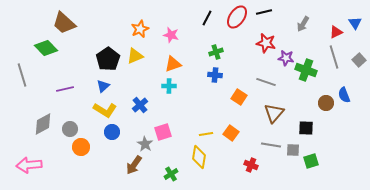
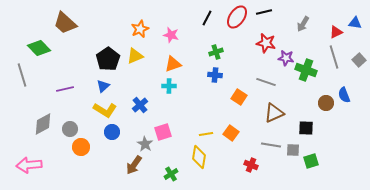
brown trapezoid at (64, 23): moved 1 px right
blue triangle at (355, 23): rotated 48 degrees counterclockwise
green diamond at (46, 48): moved 7 px left
brown triangle at (274, 113): rotated 25 degrees clockwise
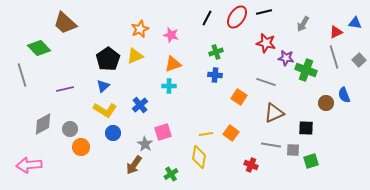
blue circle at (112, 132): moved 1 px right, 1 px down
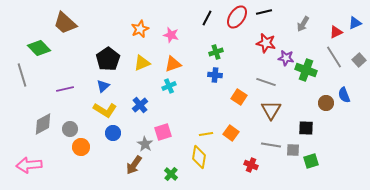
blue triangle at (355, 23): rotated 32 degrees counterclockwise
yellow triangle at (135, 56): moved 7 px right, 7 px down
gray line at (334, 57): rotated 15 degrees counterclockwise
cyan cross at (169, 86): rotated 24 degrees counterclockwise
brown triangle at (274, 113): moved 3 px left, 3 px up; rotated 35 degrees counterclockwise
green cross at (171, 174): rotated 16 degrees counterclockwise
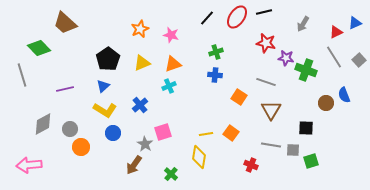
black line at (207, 18): rotated 14 degrees clockwise
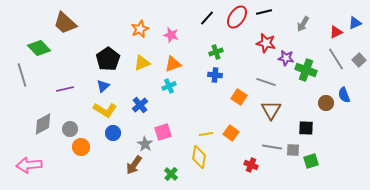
gray line at (334, 57): moved 2 px right, 2 px down
gray line at (271, 145): moved 1 px right, 2 px down
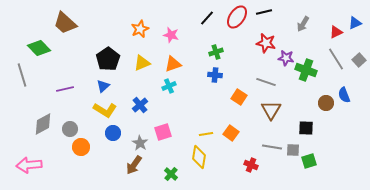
gray star at (145, 144): moved 5 px left, 1 px up
green square at (311, 161): moved 2 px left
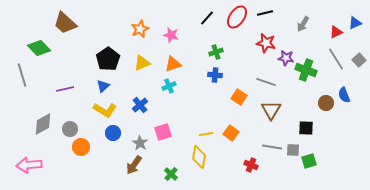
black line at (264, 12): moved 1 px right, 1 px down
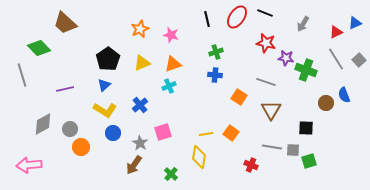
black line at (265, 13): rotated 35 degrees clockwise
black line at (207, 18): moved 1 px down; rotated 56 degrees counterclockwise
blue triangle at (103, 86): moved 1 px right, 1 px up
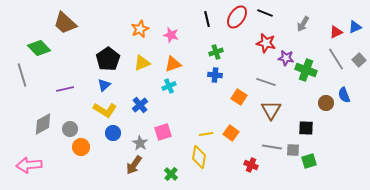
blue triangle at (355, 23): moved 4 px down
